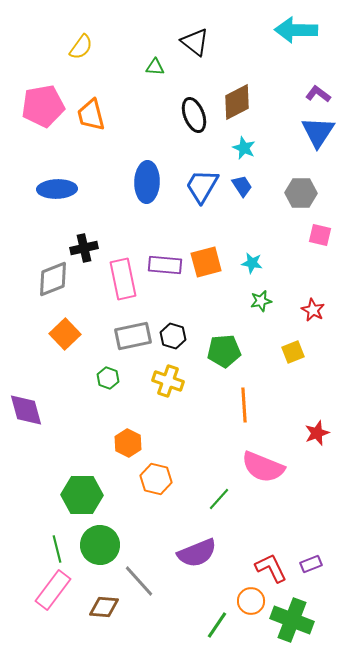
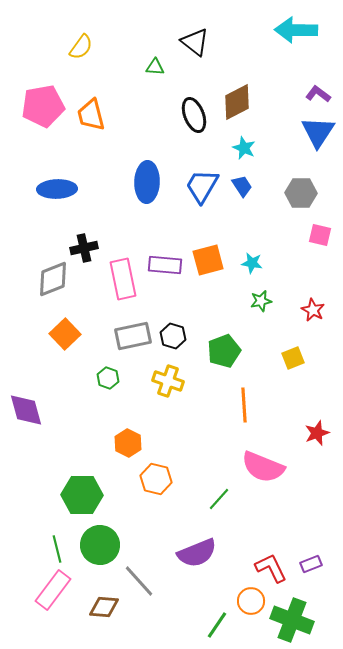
orange square at (206, 262): moved 2 px right, 2 px up
green pentagon at (224, 351): rotated 16 degrees counterclockwise
yellow square at (293, 352): moved 6 px down
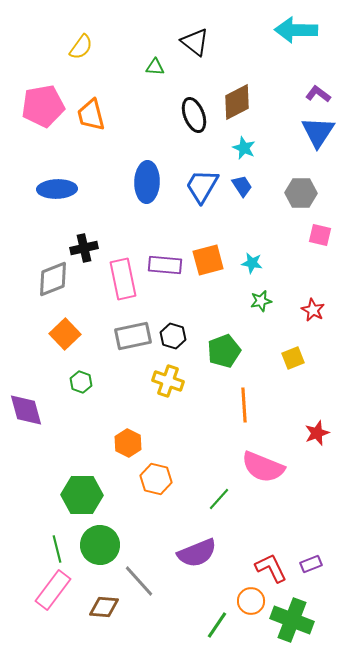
green hexagon at (108, 378): moved 27 px left, 4 px down
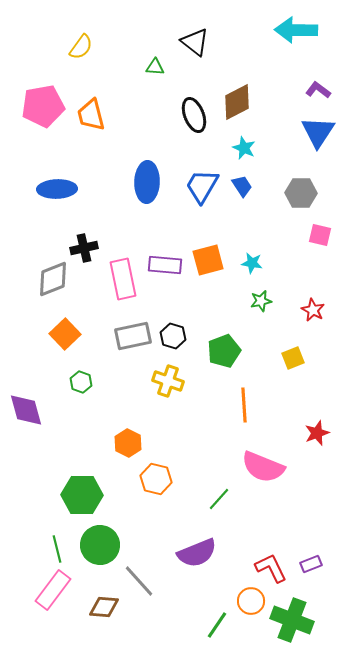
purple L-shape at (318, 94): moved 4 px up
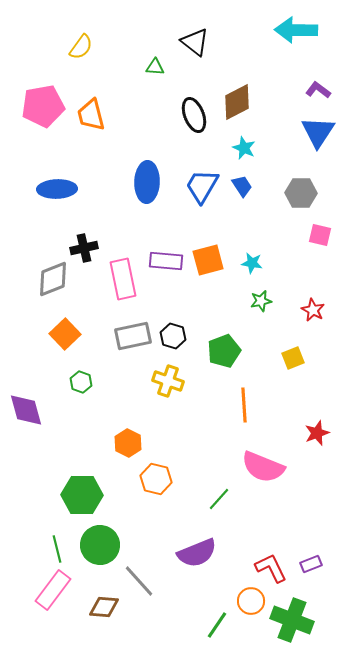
purple rectangle at (165, 265): moved 1 px right, 4 px up
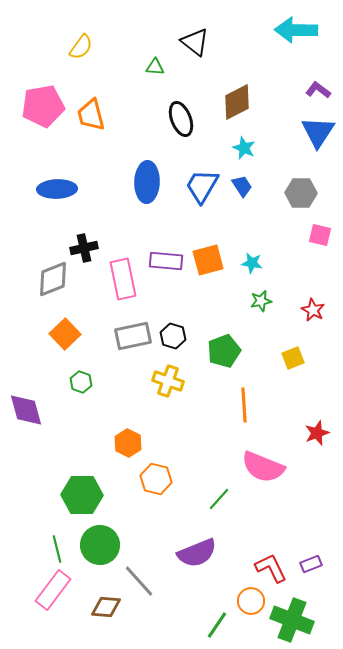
black ellipse at (194, 115): moved 13 px left, 4 px down
brown diamond at (104, 607): moved 2 px right
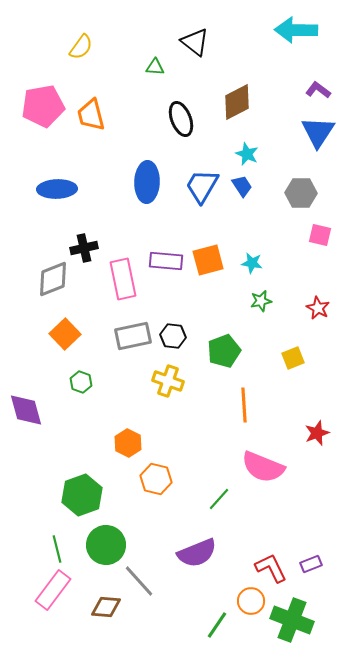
cyan star at (244, 148): moved 3 px right, 6 px down
red star at (313, 310): moved 5 px right, 2 px up
black hexagon at (173, 336): rotated 10 degrees counterclockwise
green hexagon at (82, 495): rotated 21 degrees counterclockwise
green circle at (100, 545): moved 6 px right
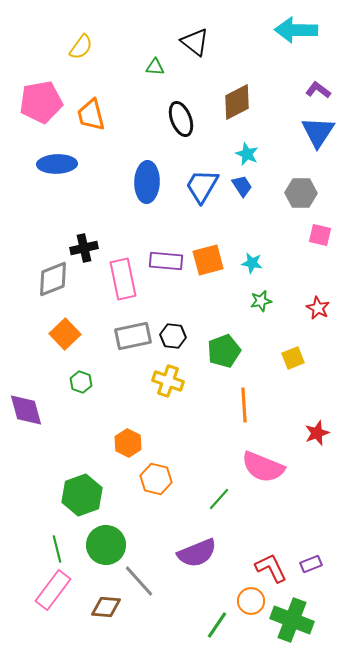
pink pentagon at (43, 106): moved 2 px left, 4 px up
blue ellipse at (57, 189): moved 25 px up
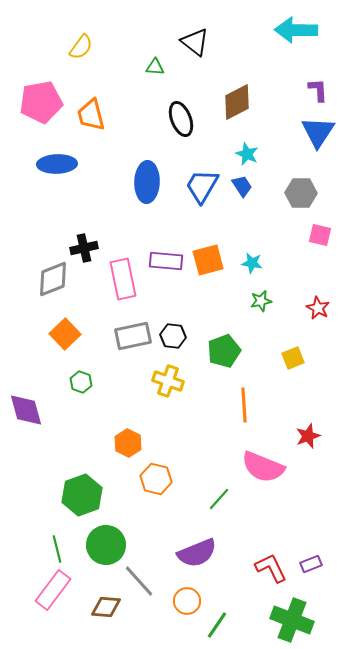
purple L-shape at (318, 90): rotated 50 degrees clockwise
red star at (317, 433): moved 9 px left, 3 px down
orange circle at (251, 601): moved 64 px left
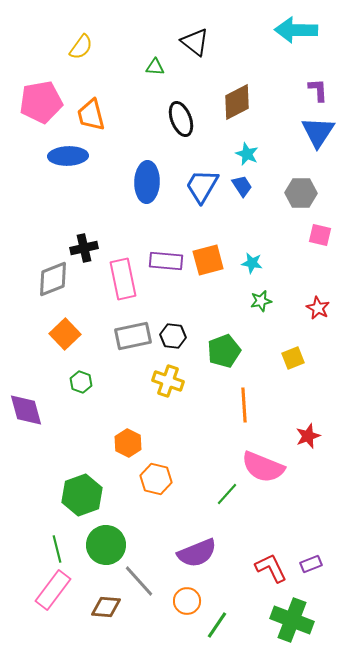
blue ellipse at (57, 164): moved 11 px right, 8 px up
green line at (219, 499): moved 8 px right, 5 px up
